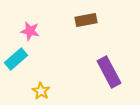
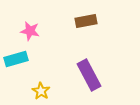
brown rectangle: moved 1 px down
cyan rectangle: rotated 25 degrees clockwise
purple rectangle: moved 20 px left, 3 px down
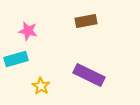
pink star: moved 2 px left
purple rectangle: rotated 36 degrees counterclockwise
yellow star: moved 5 px up
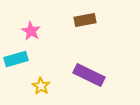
brown rectangle: moved 1 px left, 1 px up
pink star: moved 3 px right; rotated 18 degrees clockwise
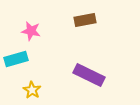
pink star: rotated 18 degrees counterclockwise
yellow star: moved 9 px left, 4 px down
